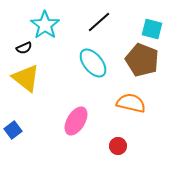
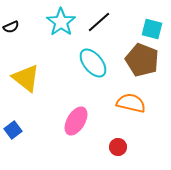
cyan star: moved 16 px right, 3 px up
black semicircle: moved 13 px left, 21 px up
red circle: moved 1 px down
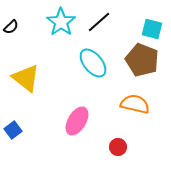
black semicircle: rotated 21 degrees counterclockwise
orange semicircle: moved 4 px right, 1 px down
pink ellipse: moved 1 px right
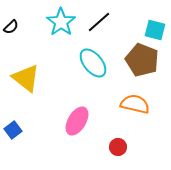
cyan square: moved 3 px right, 1 px down
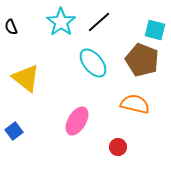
black semicircle: rotated 112 degrees clockwise
blue square: moved 1 px right, 1 px down
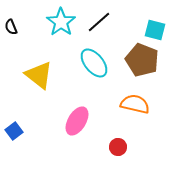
cyan ellipse: moved 1 px right
yellow triangle: moved 13 px right, 3 px up
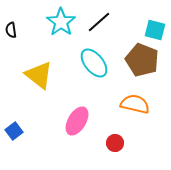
black semicircle: moved 3 px down; rotated 14 degrees clockwise
red circle: moved 3 px left, 4 px up
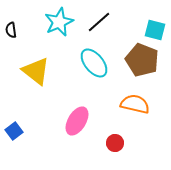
cyan star: moved 2 px left; rotated 12 degrees clockwise
yellow triangle: moved 3 px left, 4 px up
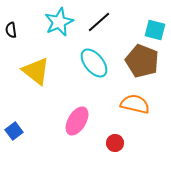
brown pentagon: moved 1 px down
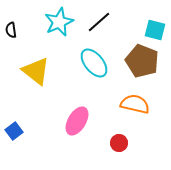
red circle: moved 4 px right
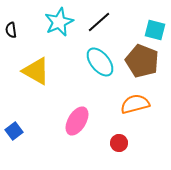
cyan ellipse: moved 6 px right, 1 px up
yellow triangle: rotated 8 degrees counterclockwise
orange semicircle: rotated 28 degrees counterclockwise
